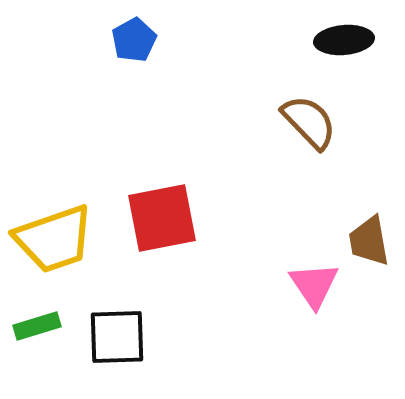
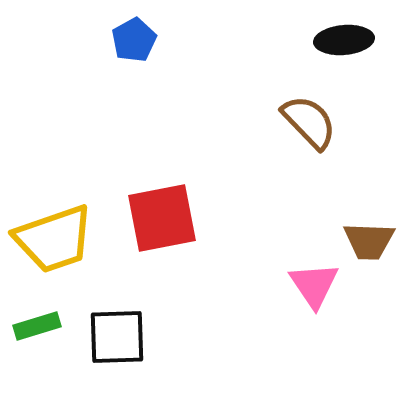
brown trapezoid: rotated 78 degrees counterclockwise
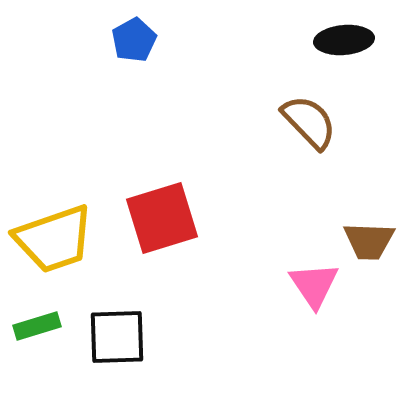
red square: rotated 6 degrees counterclockwise
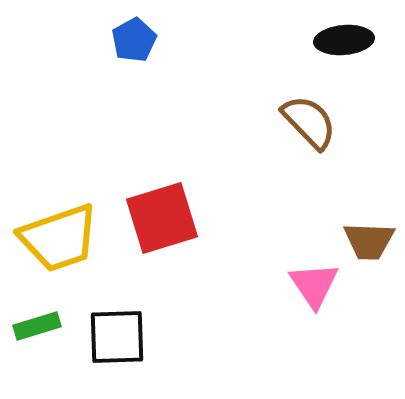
yellow trapezoid: moved 5 px right, 1 px up
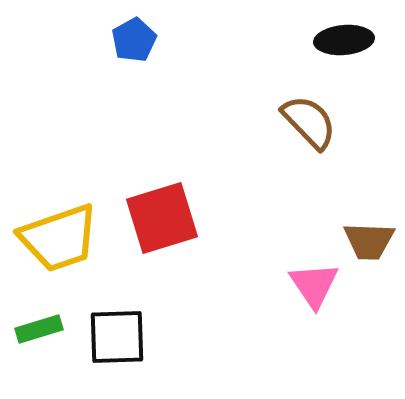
green rectangle: moved 2 px right, 3 px down
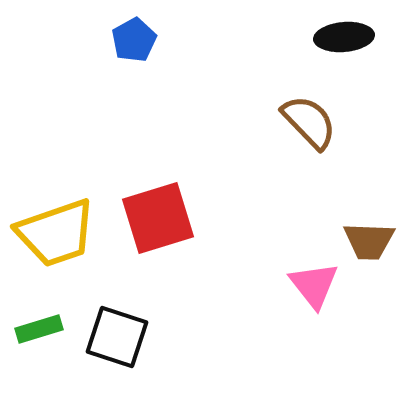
black ellipse: moved 3 px up
red square: moved 4 px left
yellow trapezoid: moved 3 px left, 5 px up
pink triangle: rotated 4 degrees counterclockwise
black square: rotated 20 degrees clockwise
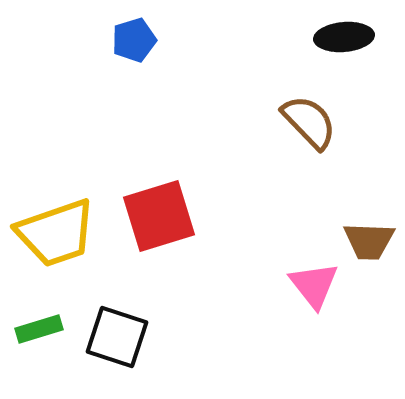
blue pentagon: rotated 12 degrees clockwise
red square: moved 1 px right, 2 px up
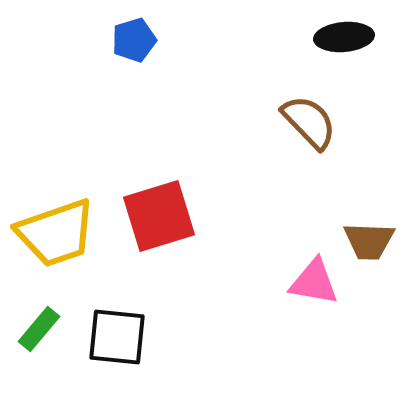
pink triangle: moved 3 px up; rotated 42 degrees counterclockwise
green rectangle: rotated 33 degrees counterclockwise
black square: rotated 12 degrees counterclockwise
